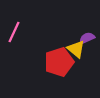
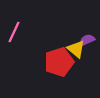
purple semicircle: moved 2 px down
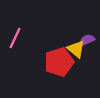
pink line: moved 1 px right, 6 px down
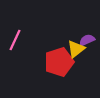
pink line: moved 2 px down
yellow triangle: rotated 42 degrees clockwise
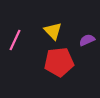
yellow triangle: moved 23 px left, 18 px up; rotated 36 degrees counterclockwise
red pentagon: rotated 12 degrees clockwise
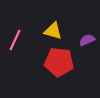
yellow triangle: rotated 30 degrees counterclockwise
red pentagon: rotated 12 degrees clockwise
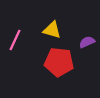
yellow triangle: moved 1 px left, 1 px up
purple semicircle: moved 2 px down
